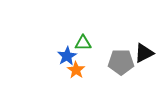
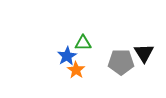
black triangle: rotated 35 degrees counterclockwise
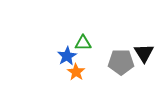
orange star: moved 2 px down
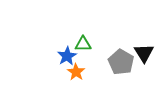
green triangle: moved 1 px down
gray pentagon: rotated 30 degrees clockwise
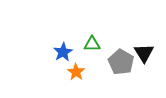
green triangle: moved 9 px right
blue star: moved 4 px left, 4 px up
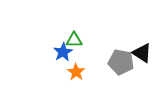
green triangle: moved 18 px left, 4 px up
black triangle: moved 2 px left; rotated 25 degrees counterclockwise
gray pentagon: rotated 20 degrees counterclockwise
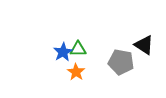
green triangle: moved 4 px right, 9 px down
black triangle: moved 2 px right, 8 px up
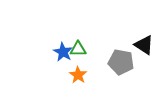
blue star: rotated 12 degrees counterclockwise
orange star: moved 2 px right, 3 px down
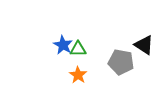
blue star: moved 7 px up
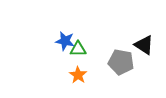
blue star: moved 2 px right, 4 px up; rotated 18 degrees counterclockwise
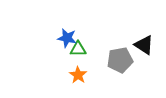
blue star: moved 2 px right, 3 px up
gray pentagon: moved 1 px left, 2 px up; rotated 20 degrees counterclockwise
